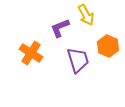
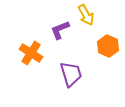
purple L-shape: moved 2 px down
purple trapezoid: moved 7 px left, 14 px down
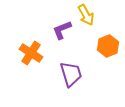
purple L-shape: moved 2 px right
orange hexagon: rotated 15 degrees clockwise
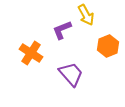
purple trapezoid: rotated 24 degrees counterclockwise
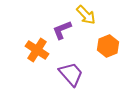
yellow arrow: rotated 15 degrees counterclockwise
orange cross: moved 6 px right, 3 px up
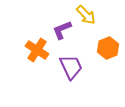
orange hexagon: moved 2 px down
purple trapezoid: moved 7 px up; rotated 16 degrees clockwise
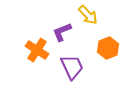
yellow arrow: moved 2 px right
purple L-shape: moved 2 px down
purple trapezoid: moved 1 px right
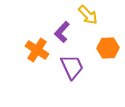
purple L-shape: rotated 25 degrees counterclockwise
orange hexagon: rotated 20 degrees clockwise
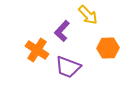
purple L-shape: moved 1 px up
purple trapezoid: moved 4 px left; rotated 136 degrees clockwise
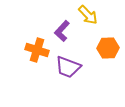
orange cross: rotated 15 degrees counterclockwise
